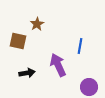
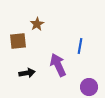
brown square: rotated 18 degrees counterclockwise
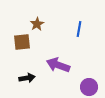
brown square: moved 4 px right, 1 px down
blue line: moved 1 px left, 17 px up
purple arrow: rotated 45 degrees counterclockwise
black arrow: moved 5 px down
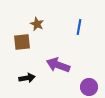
brown star: rotated 16 degrees counterclockwise
blue line: moved 2 px up
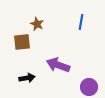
blue line: moved 2 px right, 5 px up
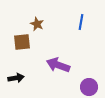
black arrow: moved 11 px left
